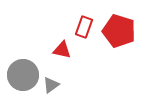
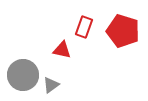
red pentagon: moved 4 px right
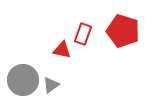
red rectangle: moved 1 px left, 7 px down
gray circle: moved 5 px down
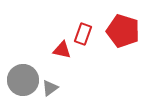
gray triangle: moved 1 px left, 3 px down
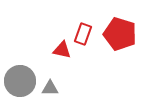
red pentagon: moved 3 px left, 3 px down
gray circle: moved 3 px left, 1 px down
gray triangle: rotated 36 degrees clockwise
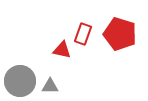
gray triangle: moved 2 px up
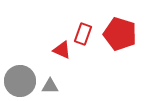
red triangle: rotated 12 degrees clockwise
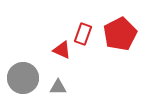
red pentagon: rotated 28 degrees clockwise
gray circle: moved 3 px right, 3 px up
gray triangle: moved 8 px right, 1 px down
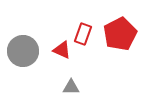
gray circle: moved 27 px up
gray triangle: moved 13 px right
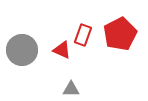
red rectangle: moved 1 px down
gray circle: moved 1 px left, 1 px up
gray triangle: moved 2 px down
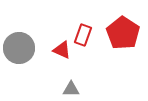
red pentagon: moved 3 px right, 1 px up; rotated 12 degrees counterclockwise
gray circle: moved 3 px left, 2 px up
